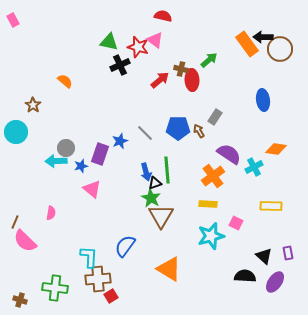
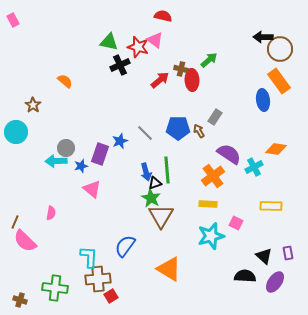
orange rectangle at (247, 44): moved 32 px right, 37 px down
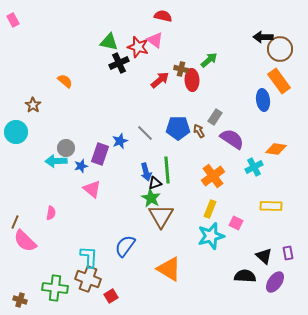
black cross at (120, 65): moved 1 px left, 2 px up
purple semicircle at (229, 154): moved 3 px right, 15 px up
yellow rectangle at (208, 204): moved 2 px right, 5 px down; rotated 72 degrees counterclockwise
brown cross at (98, 279): moved 10 px left; rotated 25 degrees clockwise
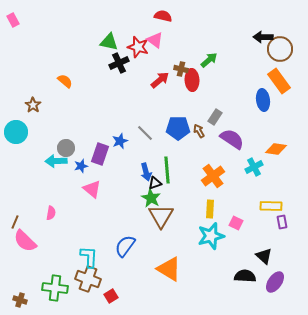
yellow rectangle at (210, 209): rotated 18 degrees counterclockwise
purple rectangle at (288, 253): moved 6 px left, 31 px up
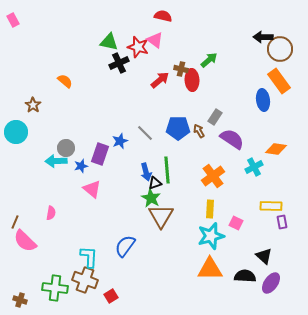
orange triangle at (169, 269): moved 41 px right; rotated 32 degrees counterclockwise
brown cross at (88, 279): moved 3 px left, 1 px down
purple ellipse at (275, 282): moved 4 px left, 1 px down
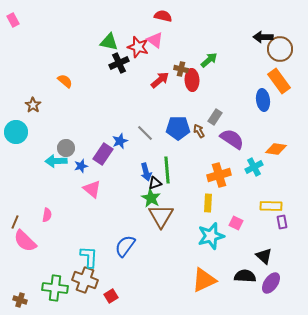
purple rectangle at (100, 154): moved 3 px right; rotated 15 degrees clockwise
orange cross at (213, 176): moved 6 px right, 1 px up; rotated 20 degrees clockwise
yellow rectangle at (210, 209): moved 2 px left, 6 px up
pink semicircle at (51, 213): moved 4 px left, 2 px down
orange triangle at (210, 269): moved 6 px left, 11 px down; rotated 24 degrees counterclockwise
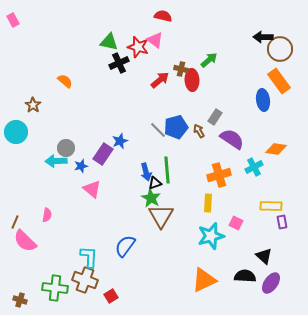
blue pentagon at (178, 128): moved 2 px left, 1 px up; rotated 15 degrees counterclockwise
gray line at (145, 133): moved 13 px right, 3 px up
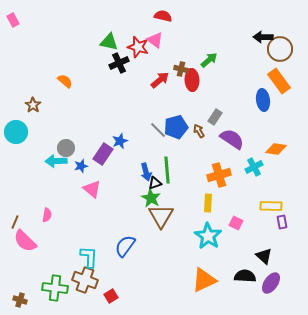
cyan star at (211, 236): moved 3 px left; rotated 24 degrees counterclockwise
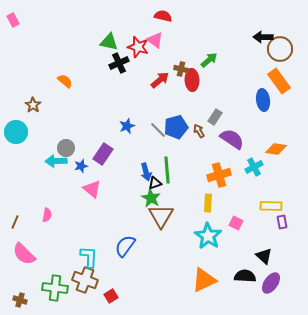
blue star at (120, 141): moved 7 px right, 15 px up
pink semicircle at (25, 241): moved 1 px left, 13 px down
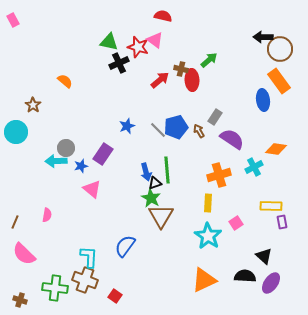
pink square at (236, 223): rotated 32 degrees clockwise
red square at (111, 296): moved 4 px right; rotated 24 degrees counterclockwise
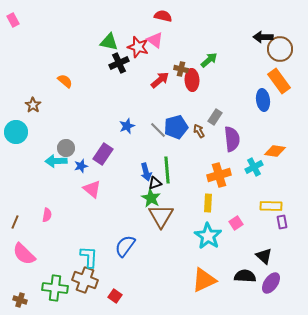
purple semicircle at (232, 139): rotated 50 degrees clockwise
orange diamond at (276, 149): moved 1 px left, 2 px down
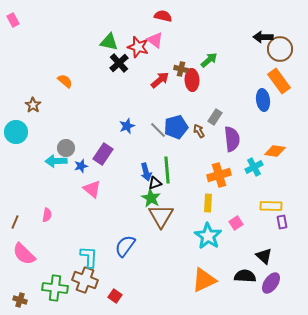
black cross at (119, 63): rotated 18 degrees counterclockwise
